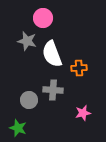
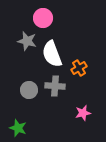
orange cross: rotated 28 degrees counterclockwise
gray cross: moved 2 px right, 4 px up
gray circle: moved 10 px up
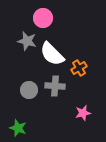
white semicircle: rotated 24 degrees counterclockwise
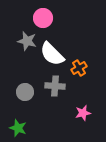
gray circle: moved 4 px left, 2 px down
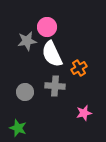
pink circle: moved 4 px right, 9 px down
gray star: rotated 24 degrees counterclockwise
white semicircle: rotated 20 degrees clockwise
pink star: moved 1 px right
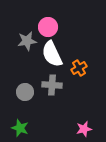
pink circle: moved 1 px right
gray cross: moved 3 px left, 1 px up
pink star: moved 16 px down
green star: moved 2 px right
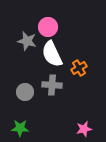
gray star: rotated 24 degrees clockwise
green star: rotated 18 degrees counterclockwise
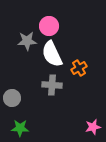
pink circle: moved 1 px right, 1 px up
gray star: rotated 18 degrees counterclockwise
gray circle: moved 13 px left, 6 px down
pink star: moved 9 px right, 2 px up
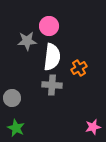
white semicircle: moved 3 px down; rotated 148 degrees counterclockwise
green star: moved 4 px left; rotated 24 degrees clockwise
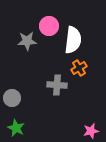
white semicircle: moved 21 px right, 17 px up
gray cross: moved 5 px right
pink star: moved 2 px left, 4 px down
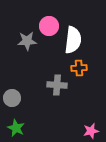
orange cross: rotated 28 degrees clockwise
